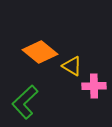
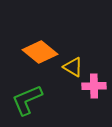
yellow triangle: moved 1 px right, 1 px down
green L-shape: moved 2 px right, 2 px up; rotated 20 degrees clockwise
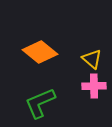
yellow triangle: moved 19 px right, 8 px up; rotated 10 degrees clockwise
green L-shape: moved 13 px right, 3 px down
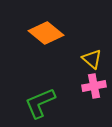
orange diamond: moved 6 px right, 19 px up
pink cross: rotated 10 degrees counterclockwise
